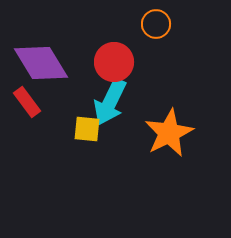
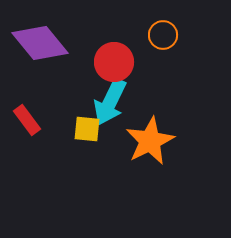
orange circle: moved 7 px right, 11 px down
purple diamond: moved 1 px left, 20 px up; rotated 8 degrees counterclockwise
red rectangle: moved 18 px down
orange star: moved 19 px left, 8 px down
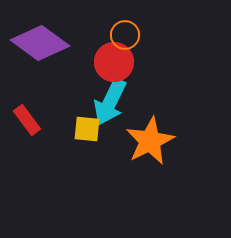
orange circle: moved 38 px left
purple diamond: rotated 14 degrees counterclockwise
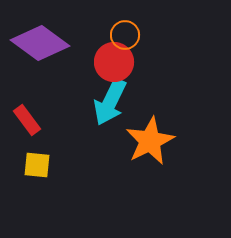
yellow square: moved 50 px left, 36 px down
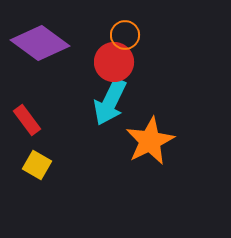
yellow square: rotated 24 degrees clockwise
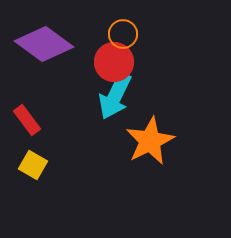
orange circle: moved 2 px left, 1 px up
purple diamond: moved 4 px right, 1 px down
cyan arrow: moved 5 px right, 6 px up
yellow square: moved 4 px left
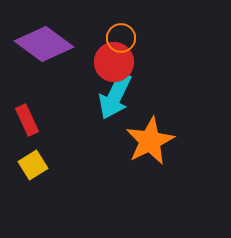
orange circle: moved 2 px left, 4 px down
red rectangle: rotated 12 degrees clockwise
yellow square: rotated 28 degrees clockwise
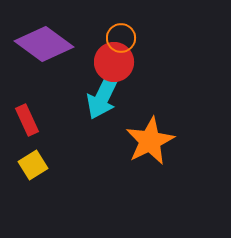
cyan arrow: moved 12 px left
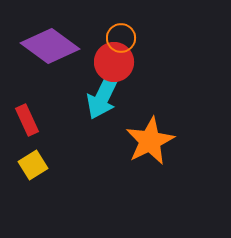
purple diamond: moved 6 px right, 2 px down
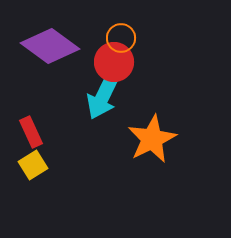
red rectangle: moved 4 px right, 12 px down
orange star: moved 2 px right, 2 px up
